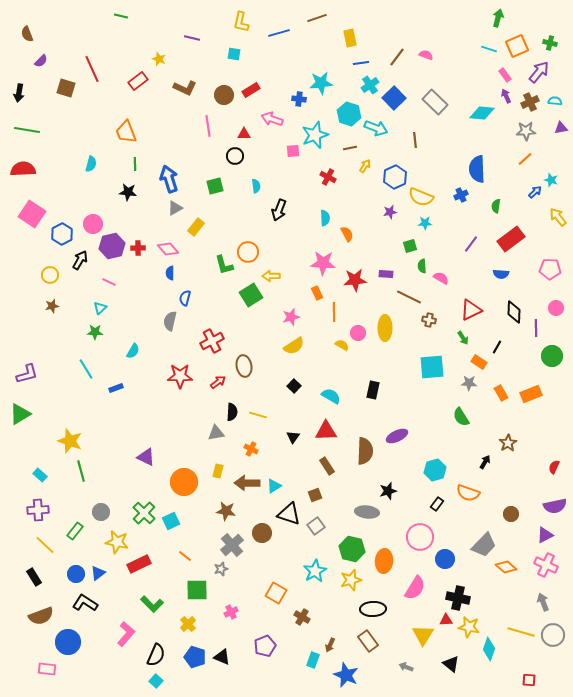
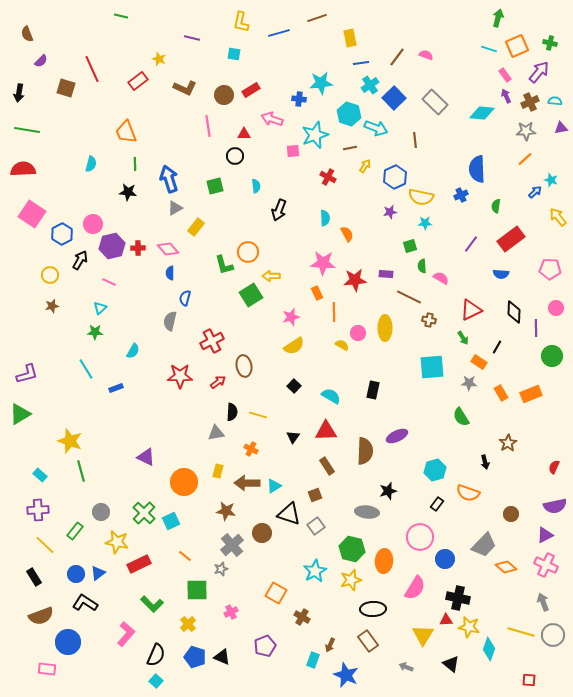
yellow semicircle at (421, 197): rotated 10 degrees counterclockwise
black arrow at (485, 462): rotated 136 degrees clockwise
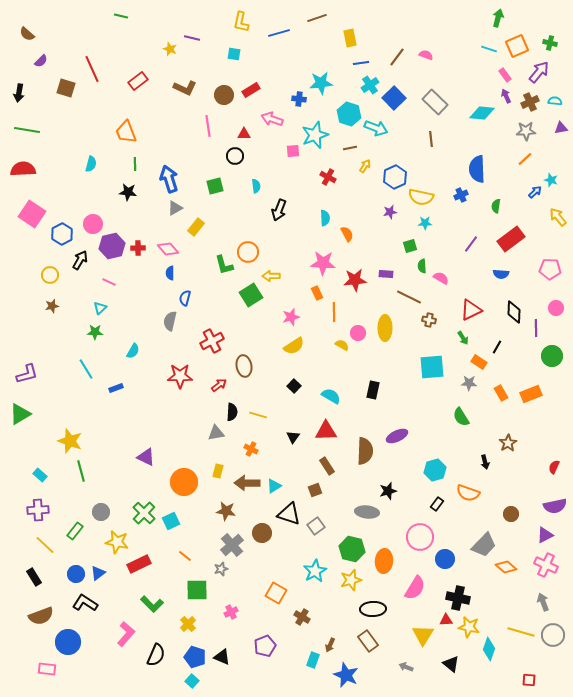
brown semicircle at (27, 34): rotated 28 degrees counterclockwise
yellow star at (159, 59): moved 11 px right, 10 px up
brown line at (415, 140): moved 16 px right, 1 px up
red arrow at (218, 382): moved 1 px right, 3 px down
brown square at (315, 495): moved 5 px up
cyan square at (156, 681): moved 36 px right
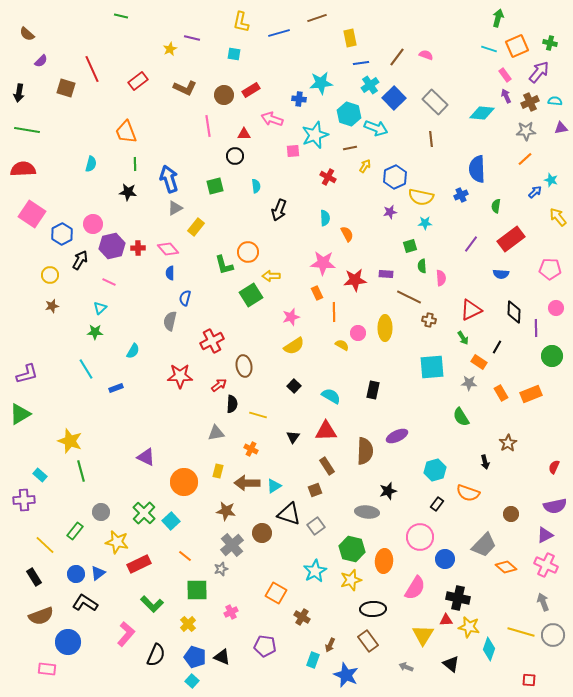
yellow star at (170, 49): rotated 24 degrees clockwise
pink semicircle at (441, 278): rotated 56 degrees clockwise
black semicircle at (232, 412): moved 8 px up
purple cross at (38, 510): moved 14 px left, 10 px up
cyan square at (171, 521): rotated 18 degrees counterclockwise
purple pentagon at (265, 646): rotated 30 degrees clockwise
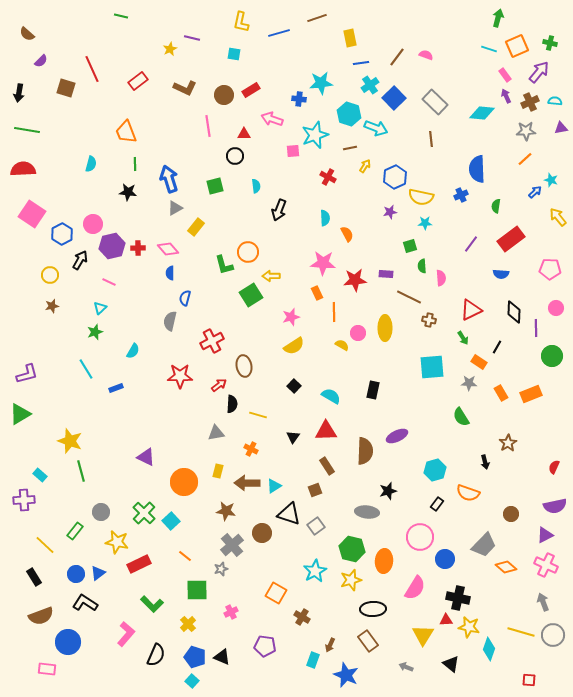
green star at (95, 332): rotated 21 degrees counterclockwise
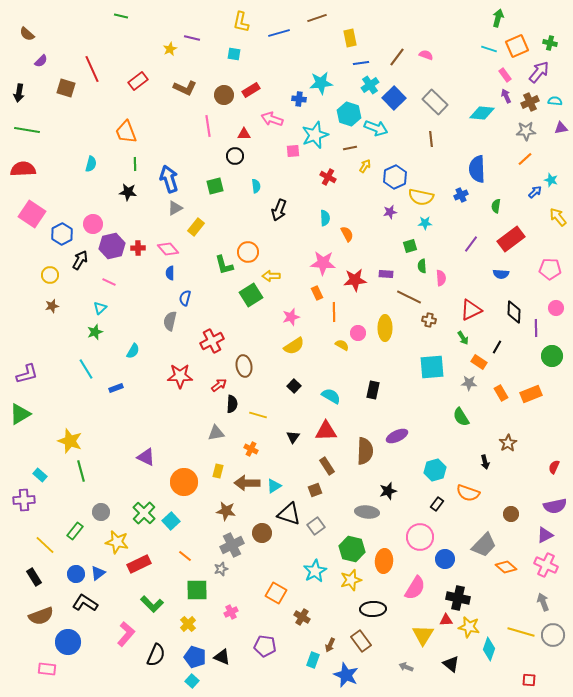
gray cross at (232, 545): rotated 15 degrees clockwise
brown rectangle at (368, 641): moved 7 px left
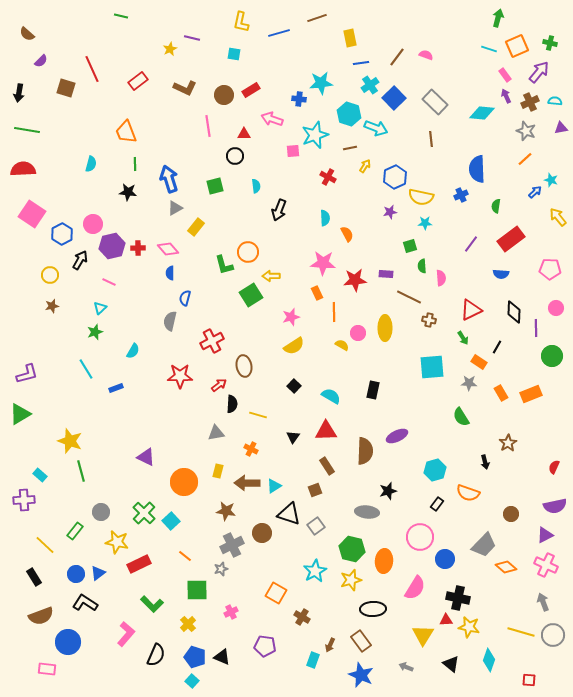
gray star at (526, 131): rotated 24 degrees clockwise
cyan diamond at (489, 649): moved 11 px down
blue star at (346, 675): moved 15 px right
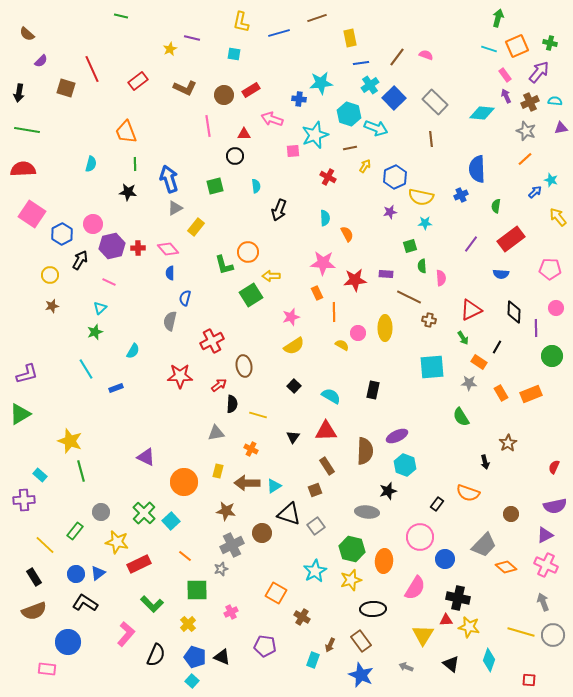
cyan hexagon at (435, 470): moved 30 px left, 5 px up; rotated 25 degrees counterclockwise
brown semicircle at (41, 616): moved 7 px left, 5 px up
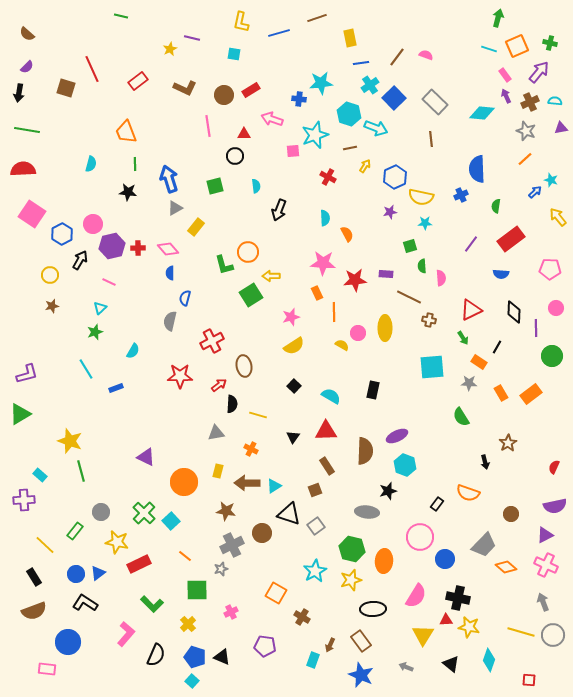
purple semicircle at (41, 61): moved 14 px left, 6 px down
orange rectangle at (531, 394): rotated 15 degrees counterclockwise
pink semicircle at (415, 588): moved 1 px right, 8 px down
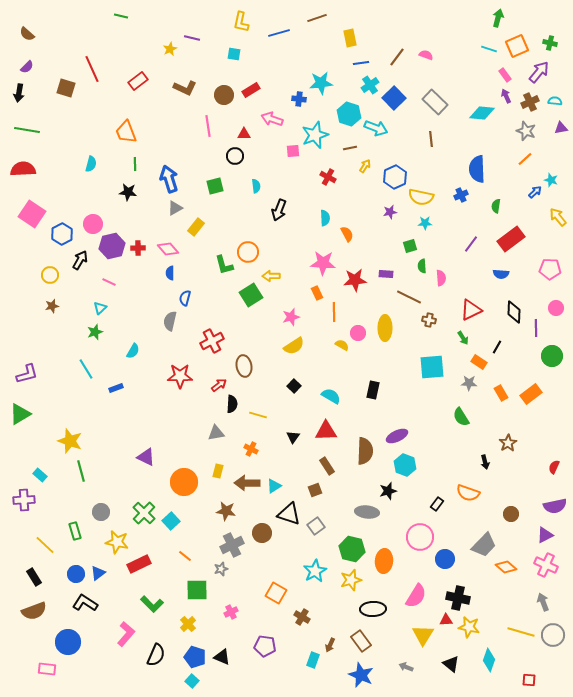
green rectangle at (75, 531): rotated 54 degrees counterclockwise
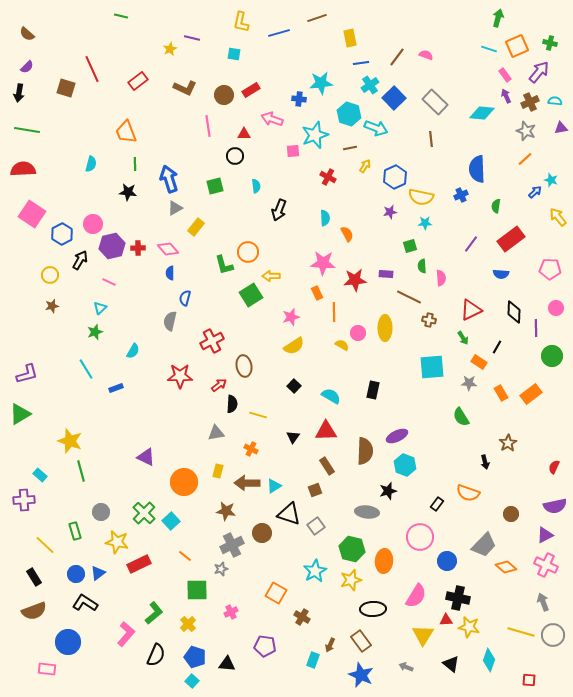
blue circle at (445, 559): moved 2 px right, 2 px down
green L-shape at (152, 604): moved 2 px right, 9 px down; rotated 85 degrees counterclockwise
black triangle at (222, 657): moved 5 px right, 7 px down; rotated 18 degrees counterclockwise
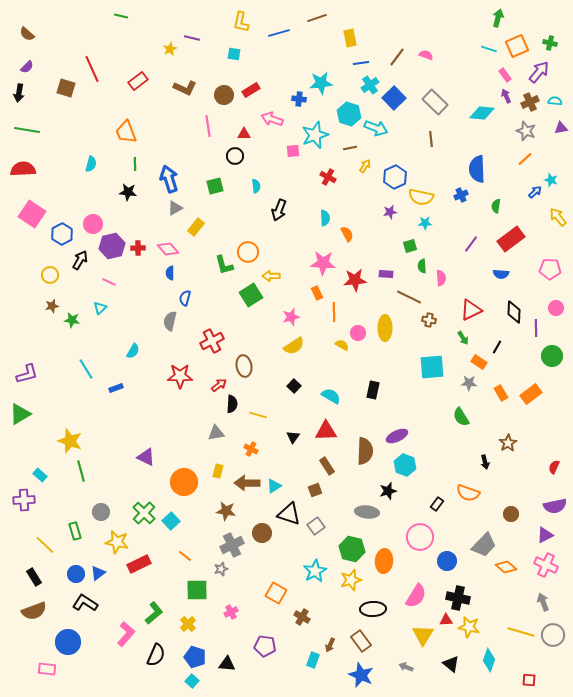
green star at (95, 332): moved 23 px left, 12 px up; rotated 28 degrees clockwise
